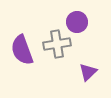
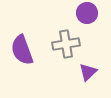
purple circle: moved 10 px right, 9 px up
gray cross: moved 9 px right
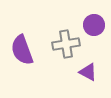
purple circle: moved 7 px right, 12 px down
purple triangle: rotated 48 degrees counterclockwise
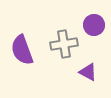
gray cross: moved 2 px left
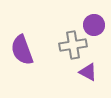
gray cross: moved 9 px right, 1 px down
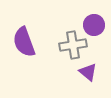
purple semicircle: moved 2 px right, 8 px up
purple triangle: rotated 12 degrees clockwise
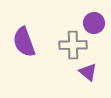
purple circle: moved 2 px up
gray cross: rotated 8 degrees clockwise
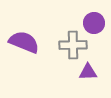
purple semicircle: rotated 132 degrees clockwise
purple triangle: rotated 42 degrees counterclockwise
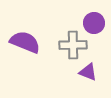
purple semicircle: moved 1 px right
purple triangle: rotated 24 degrees clockwise
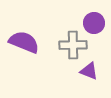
purple semicircle: moved 1 px left
purple triangle: moved 1 px right, 1 px up
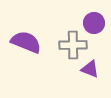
purple semicircle: moved 2 px right
purple triangle: moved 1 px right, 2 px up
